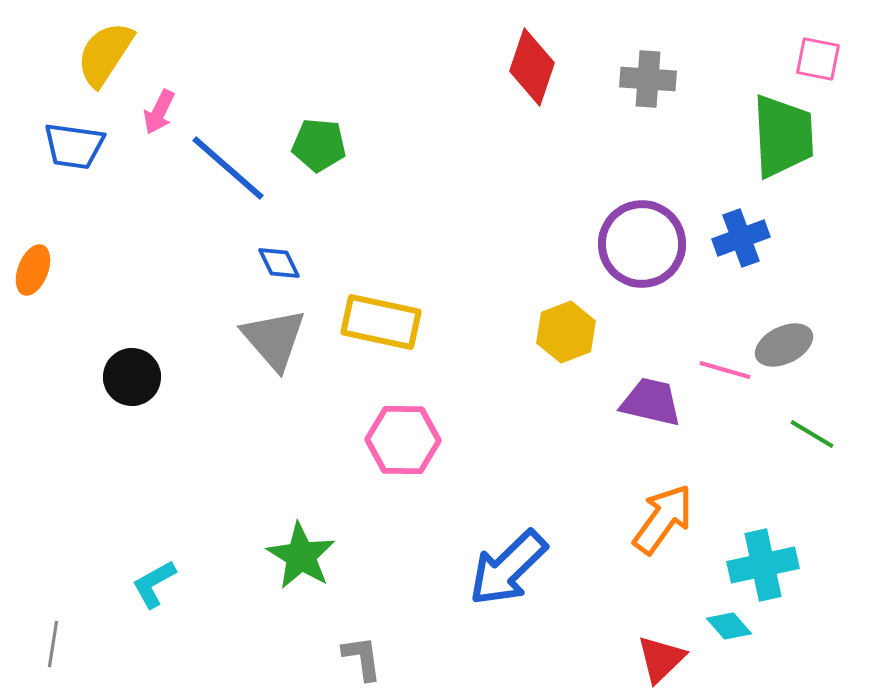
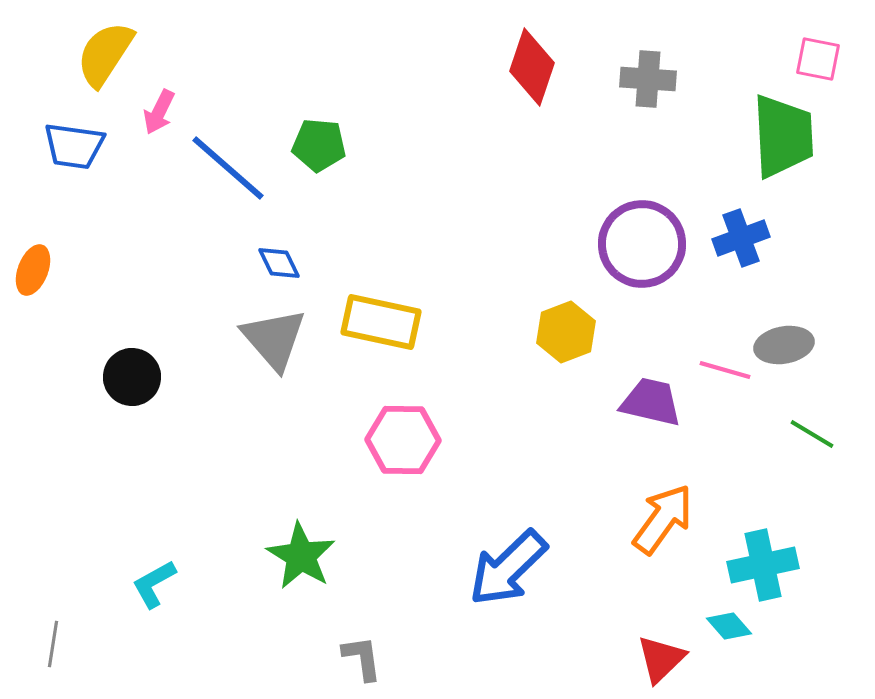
gray ellipse: rotated 16 degrees clockwise
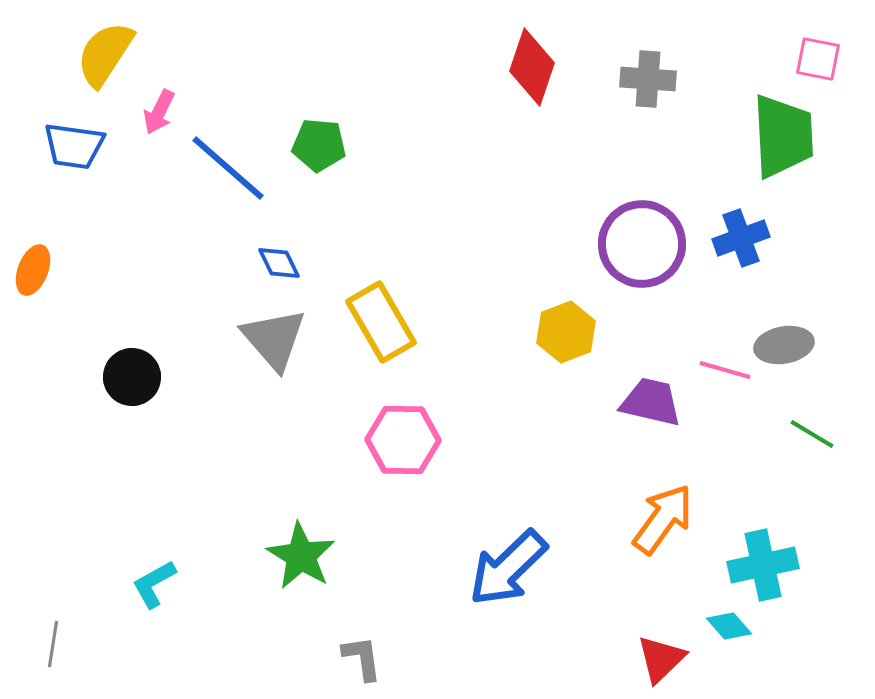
yellow rectangle: rotated 48 degrees clockwise
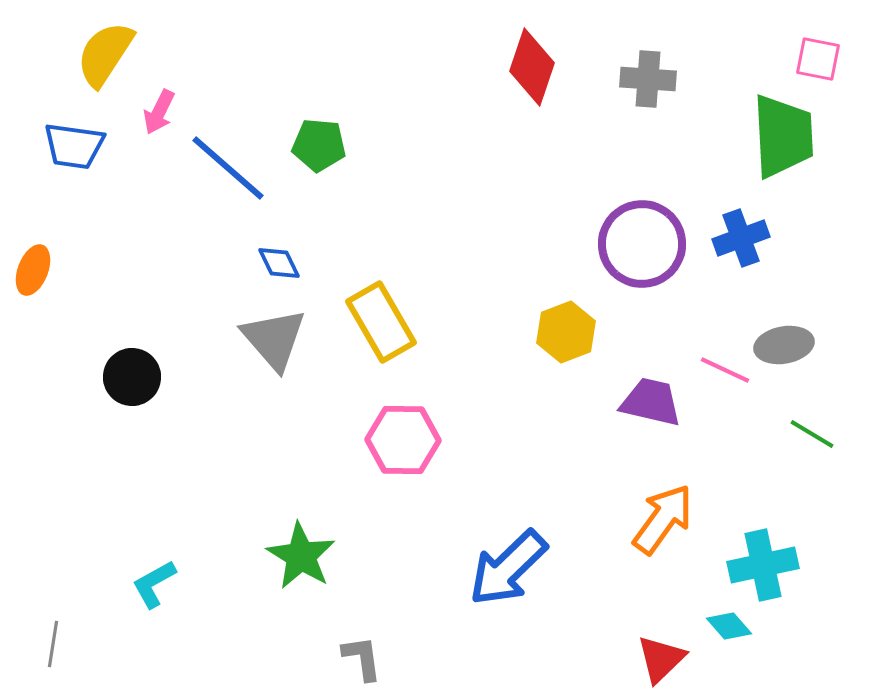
pink line: rotated 9 degrees clockwise
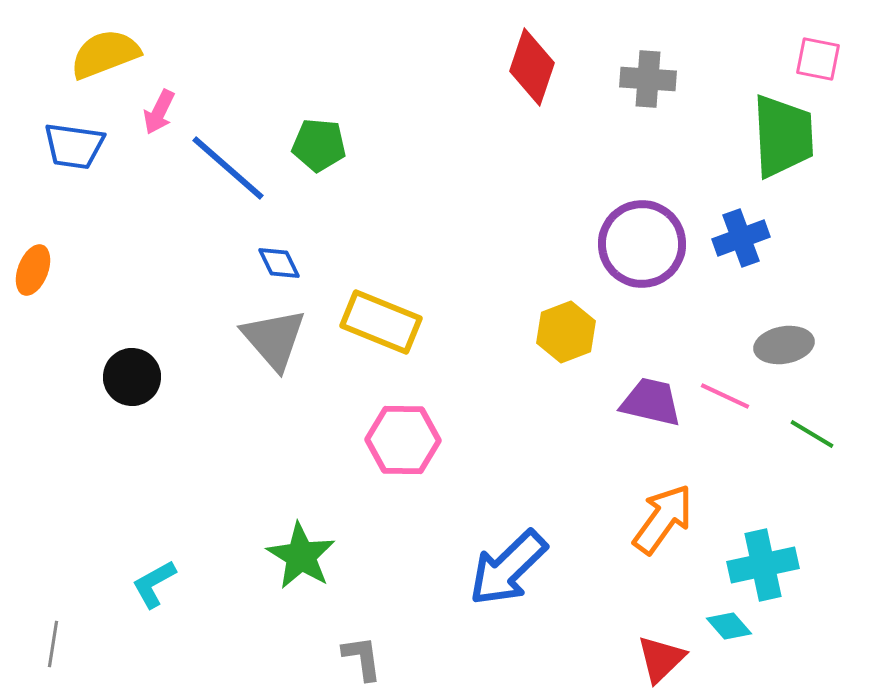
yellow semicircle: rotated 36 degrees clockwise
yellow rectangle: rotated 38 degrees counterclockwise
pink line: moved 26 px down
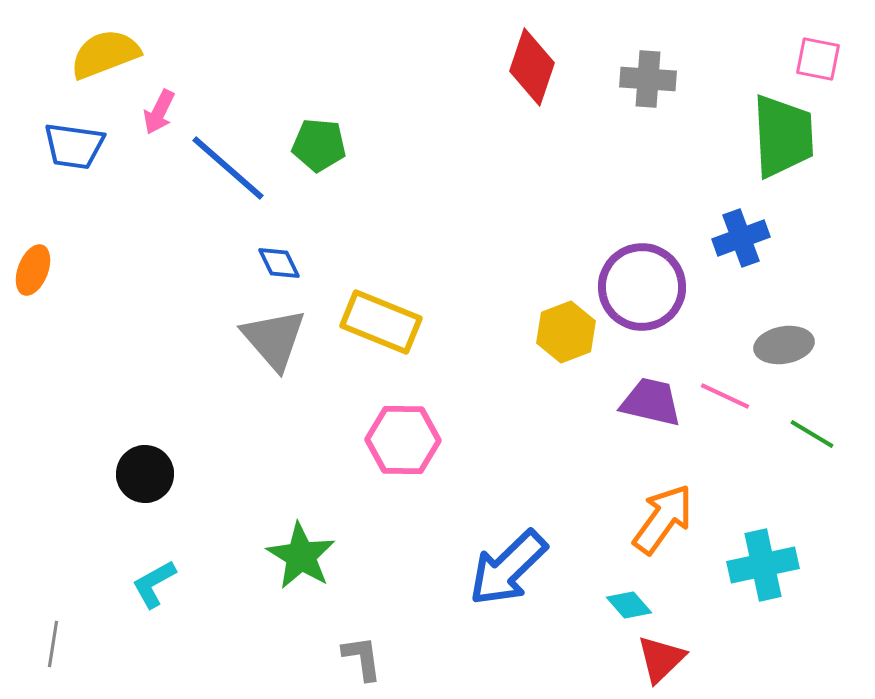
purple circle: moved 43 px down
black circle: moved 13 px right, 97 px down
cyan diamond: moved 100 px left, 21 px up
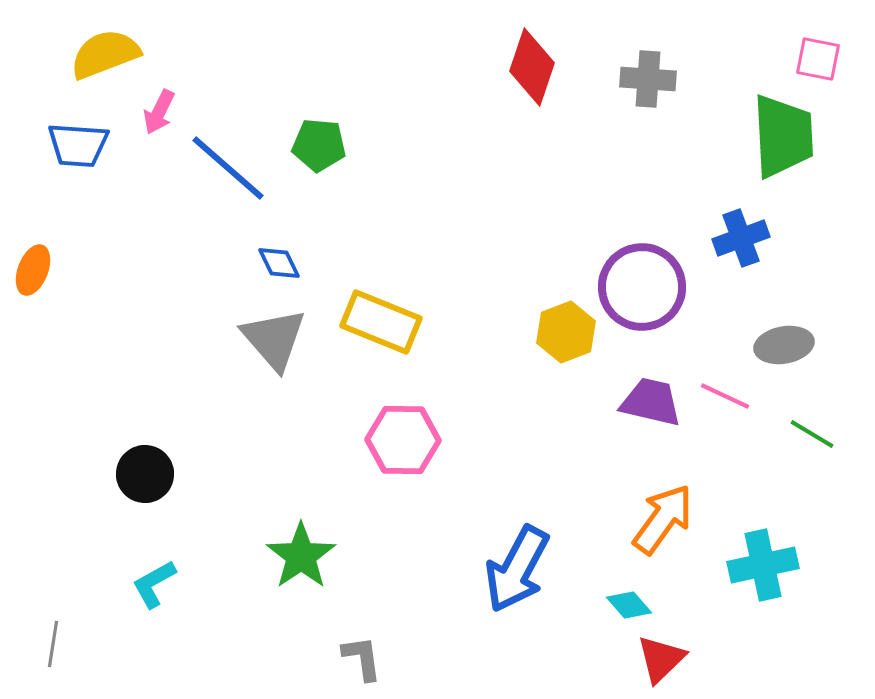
blue trapezoid: moved 4 px right, 1 px up; rotated 4 degrees counterclockwise
green star: rotated 6 degrees clockwise
blue arrow: moved 9 px right, 1 px down; rotated 18 degrees counterclockwise
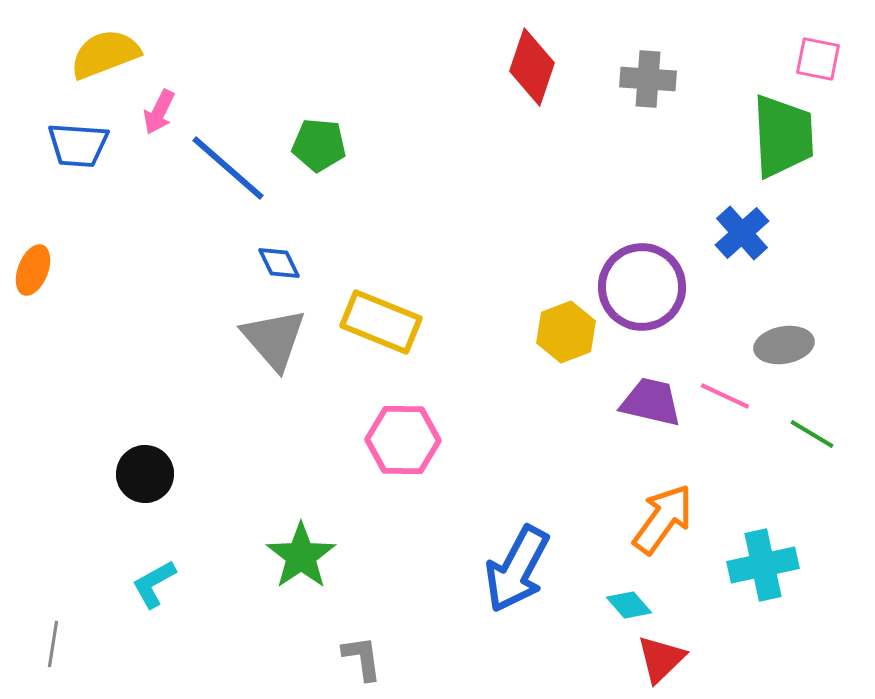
blue cross: moved 1 px right, 5 px up; rotated 22 degrees counterclockwise
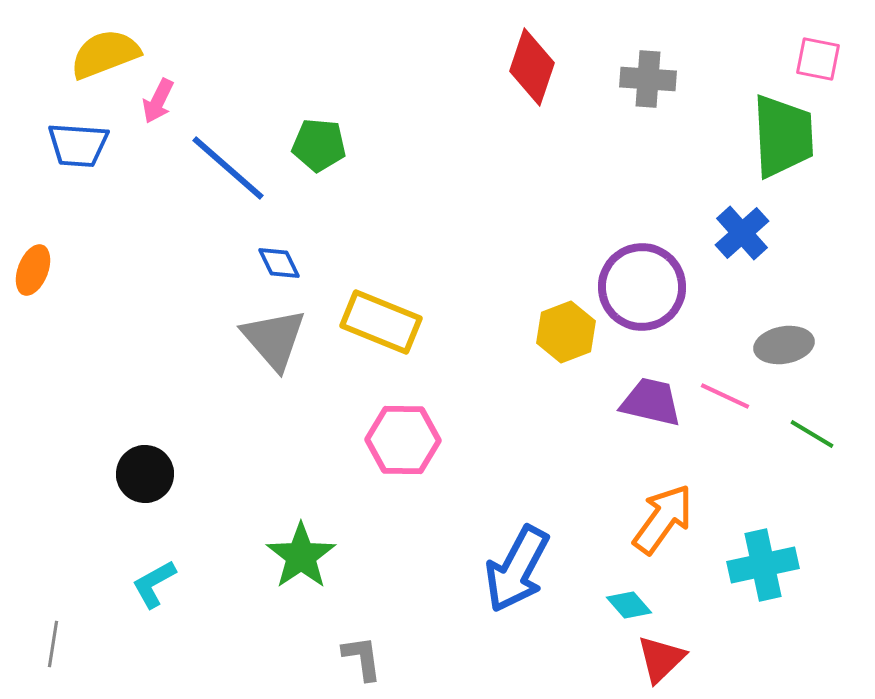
pink arrow: moved 1 px left, 11 px up
